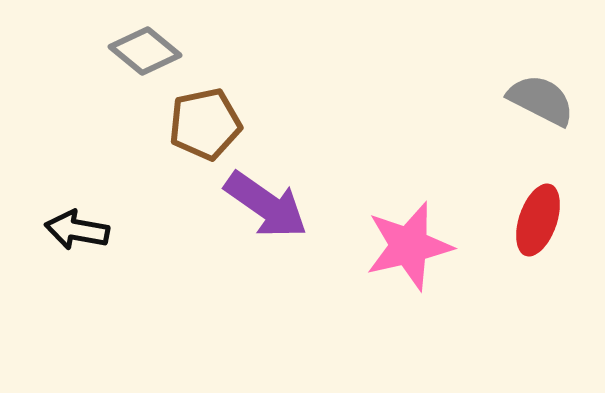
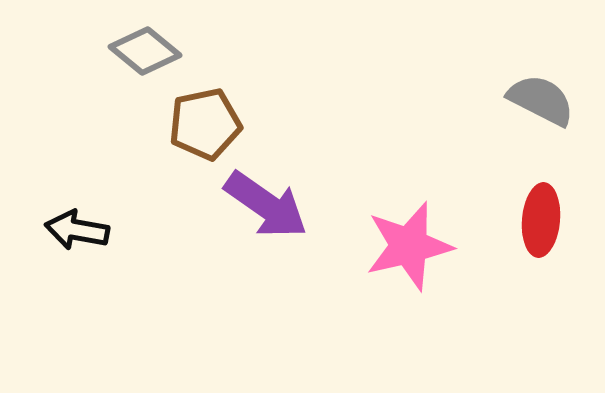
red ellipse: moved 3 px right; rotated 14 degrees counterclockwise
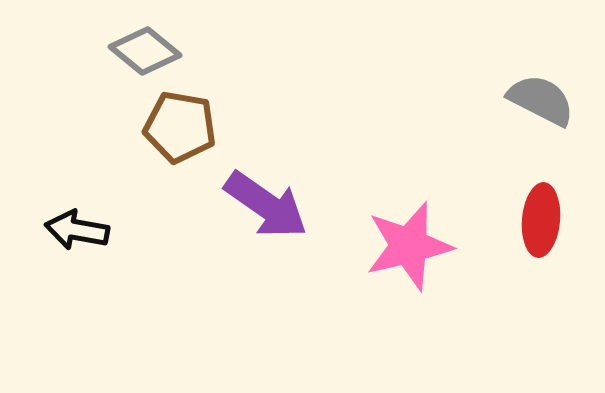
brown pentagon: moved 25 px left, 3 px down; rotated 22 degrees clockwise
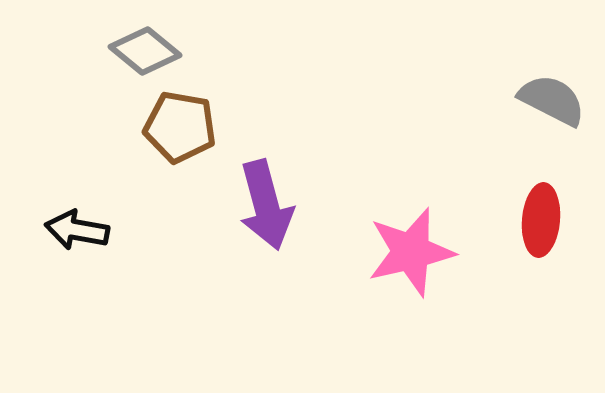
gray semicircle: moved 11 px right
purple arrow: rotated 40 degrees clockwise
pink star: moved 2 px right, 6 px down
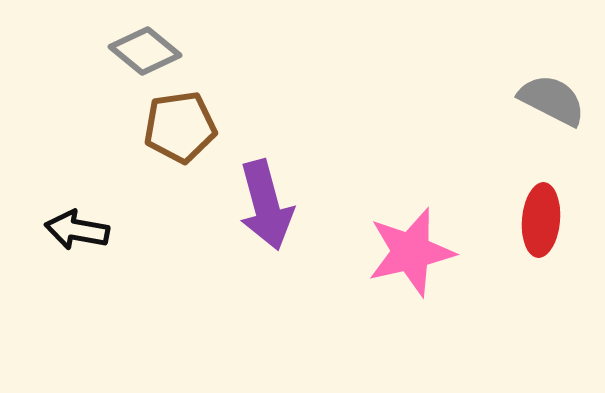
brown pentagon: rotated 18 degrees counterclockwise
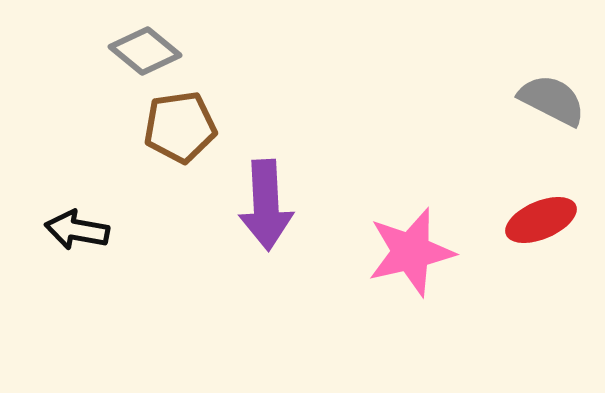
purple arrow: rotated 12 degrees clockwise
red ellipse: rotated 62 degrees clockwise
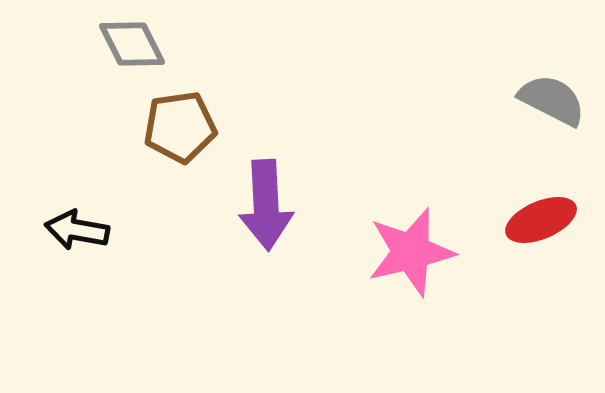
gray diamond: moved 13 px left, 7 px up; rotated 24 degrees clockwise
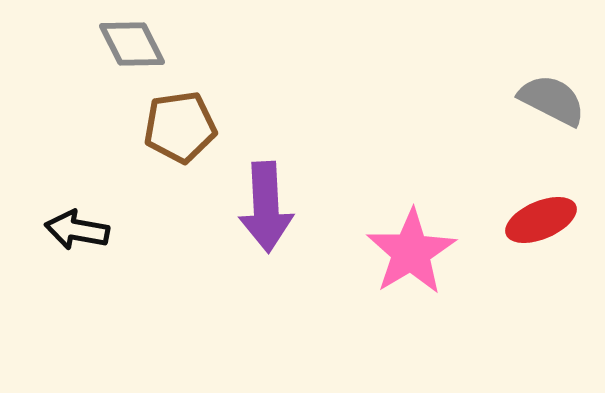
purple arrow: moved 2 px down
pink star: rotated 18 degrees counterclockwise
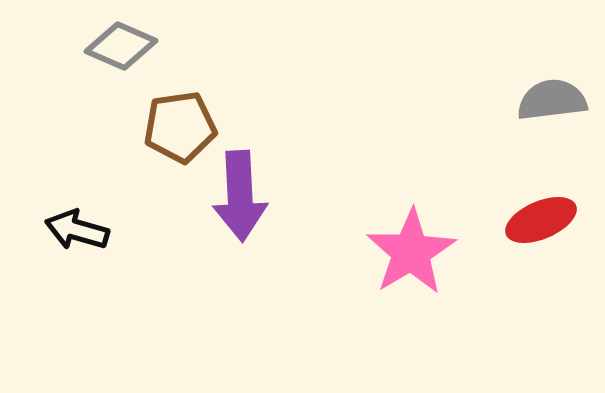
gray diamond: moved 11 px left, 2 px down; rotated 40 degrees counterclockwise
gray semicircle: rotated 34 degrees counterclockwise
purple arrow: moved 26 px left, 11 px up
black arrow: rotated 6 degrees clockwise
